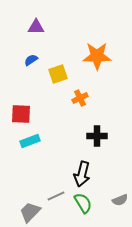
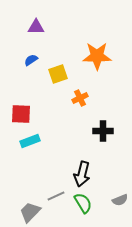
black cross: moved 6 px right, 5 px up
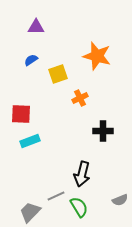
orange star: rotated 16 degrees clockwise
green semicircle: moved 4 px left, 4 px down
